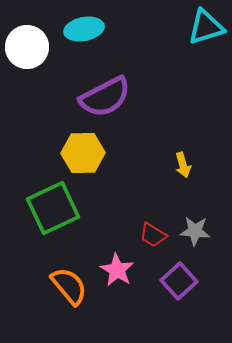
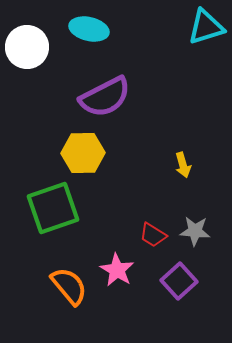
cyan ellipse: moved 5 px right; rotated 24 degrees clockwise
green square: rotated 6 degrees clockwise
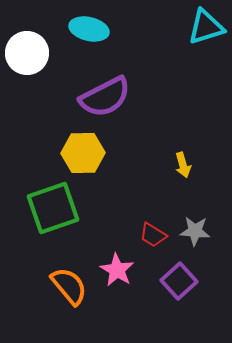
white circle: moved 6 px down
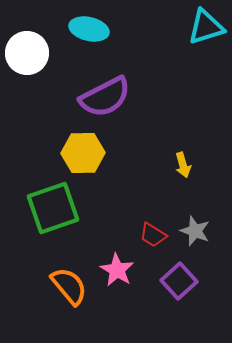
gray star: rotated 16 degrees clockwise
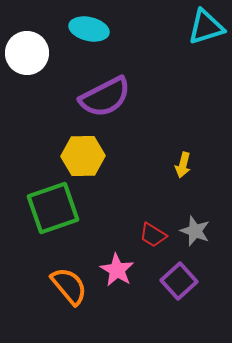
yellow hexagon: moved 3 px down
yellow arrow: rotated 30 degrees clockwise
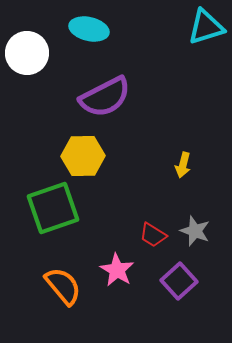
orange semicircle: moved 6 px left
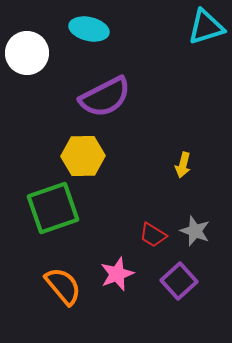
pink star: moved 4 px down; rotated 20 degrees clockwise
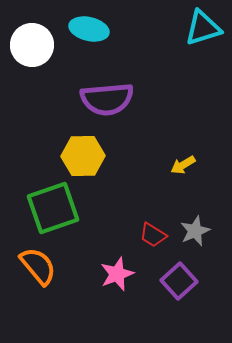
cyan triangle: moved 3 px left, 1 px down
white circle: moved 5 px right, 8 px up
purple semicircle: moved 2 px right, 2 px down; rotated 22 degrees clockwise
yellow arrow: rotated 45 degrees clockwise
gray star: rotated 28 degrees clockwise
orange semicircle: moved 25 px left, 20 px up
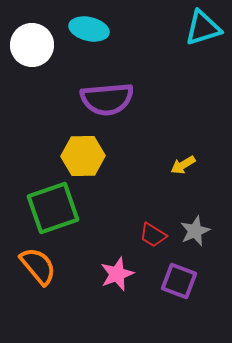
purple square: rotated 27 degrees counterclockwise
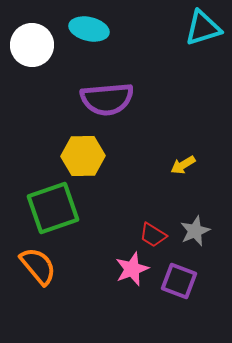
pink star: moved 15 px right, 5 px up
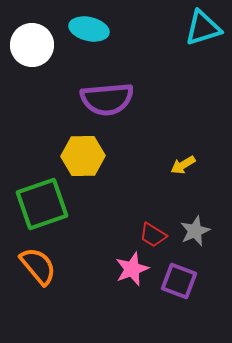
green square: moved 11 px left, 4 px up
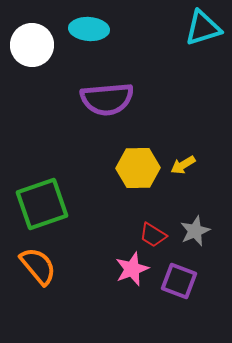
cyan ellipse: rotated 9 degrees counterclockwise
yellow hexagon: moved 55 px right, 12 px down
